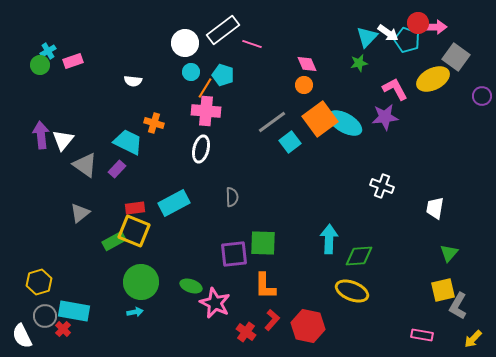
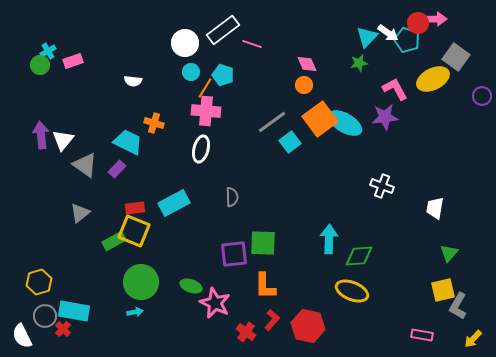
pink arrow at (435, 27): moved 8 px up
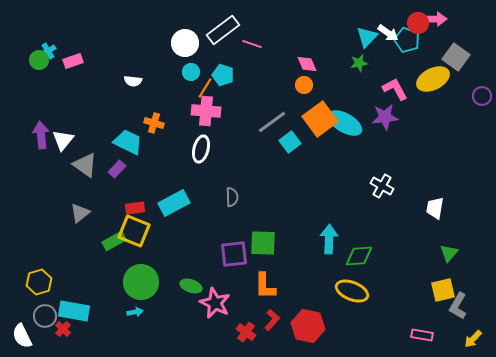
green circle at (40, 65): moved 1 px left, 5 px up
white cross at (382, 186): rotated 10 degrees clockwise
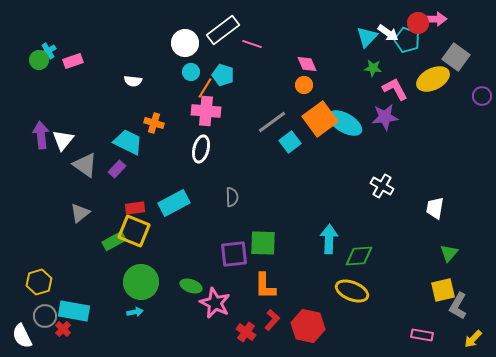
green star at (359, 63): moved 14 px right, 5 px down; rotated 18 degrees clockwise
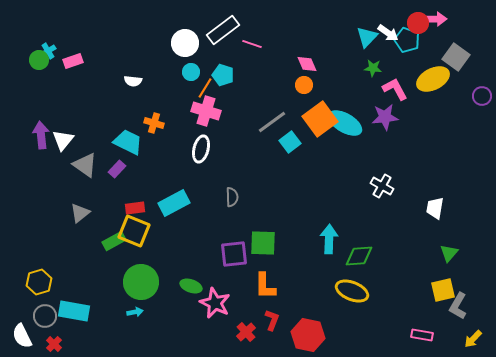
pink cross at (206, 111): rotated 12 degrees clockwise
red L-shape at (272, 320): rotated 20 degrees counterclockwise
red hexagon at (308, 326): moved 9 px down
red cross at (63, 329): moved 9 px left, 15 px down
red cross at (246, 332): rotated 12 degrees clockwise
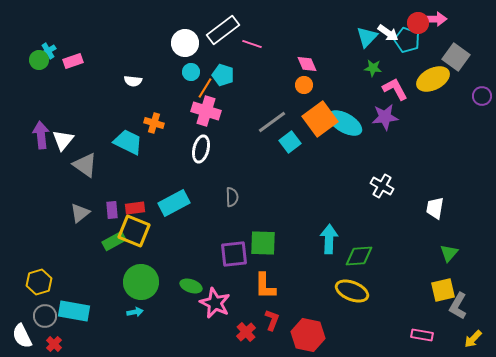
purple rectangle at (117, 169): moved 5 px left, 41 px down; rotated 48 degrees counterclockwise
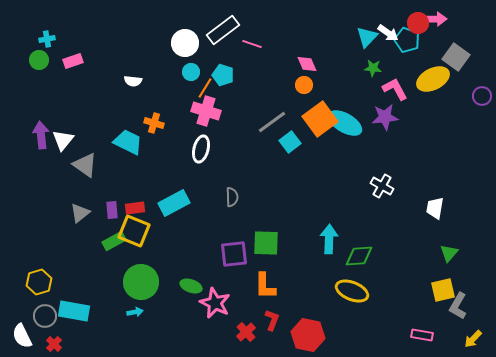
cyan cross at (48, 51): moved 1 px left, 12 px up; rotated 21 degrees clockwise
green square at (263, 243): moved 3 px right
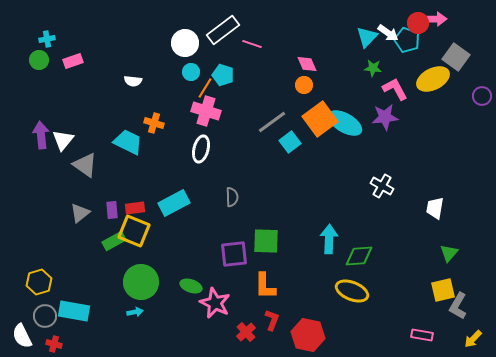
green square at (266, 243): moved 2 px up
red cross at (54, 344): rotated 28 degrees counterclockwise
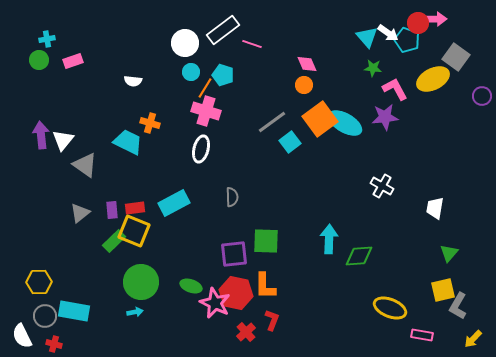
cyan triangle at (367, 37): rotated 25 degrees counterclockwise
orange cross at (154, 123): moved 4 px left
green rectangle at (114, 241): rotated 15 degrees counterclockwise
yellow hexagon at (39, 282): rotated 15 degrees clockwise
yellow ellipse at (352, 291): moved 38 px right, 17 px down
red hexagon at (308, 335): moved 72 px left, 42 px up
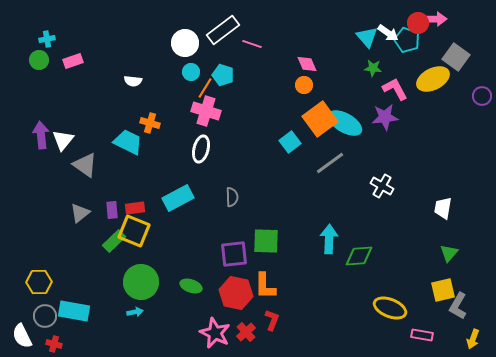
gray line at (272, 122): moved 58 px right, 41 px down
cyan rectangle at (174, 203): moved 4 px right, 5 px up
white trapezoid at (435, 208): moved 8 px right
pink star at (215, 303): moved 30 px down
yellow arrow at (473, 339): rotated 24 degrees counterclockwise
